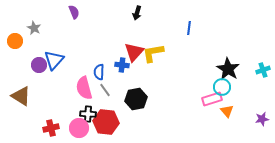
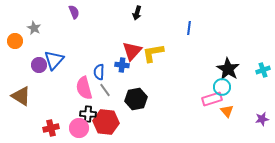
red triangle: moved 2 px left, 1 px up
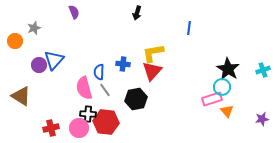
gray star: rotated 24 degrees clockwise
red triangle: moved 20 px right, 20 px down
blue cross: moved 1 px right, 1 px up
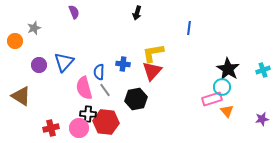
blue triangle: moved 10 px right, 2 px down
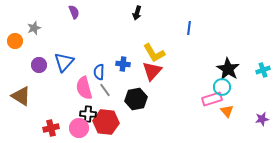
yellow L-shape: moved 1 px right; rotated 110 degrees counterclockwise
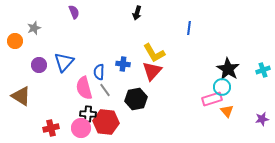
pink circle: moved 2 px right
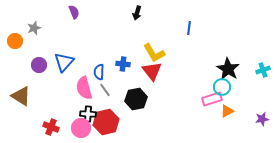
red triangle: rotated 20 degrees counterclockwise
orange triangle: rotated 40 degrees clockwise
red hexagon: rotated 20 degrees counterclockwise
red cross: moved 1 px up; rotated 35 degrees clockwise
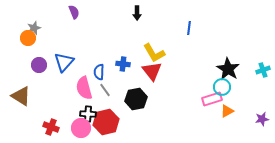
black arrow: rotated 16 degrees counterclockwise
orange circle: moved 13 px right, 3 px up
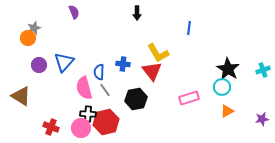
yellow L-shape: moved 4 px right
pink rectangle: moved 23 px left, 1 px up
